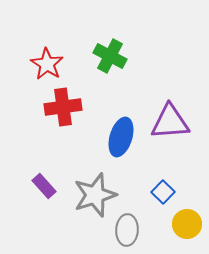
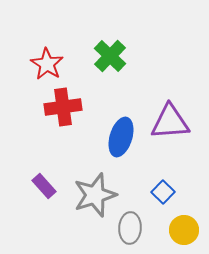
green cross: rotated 16 degrees clockwise
yellow circle: moved 3 px left, 6 px down
gray ellipse: moved 3 px right, 2 px up
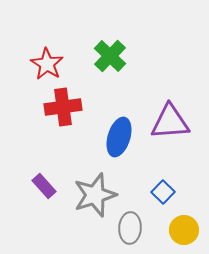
blue ellipse: moved 2 px left
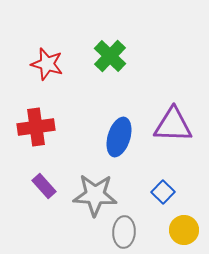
red star: rotated 16 degrees counterclockwise
red cross: moved 27 px left, 20 px down
purple triangle: moved 3 px right, 3 px down; rotated 6 degrees clockwise
gray star: rotated 21 degrees clockwise
gray ellipse: moved 6 px left, 4 px down
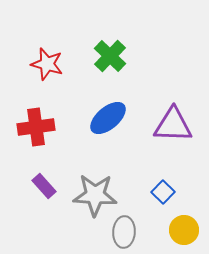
blue ellipse: moved 11 px left, 19 px up; rotated 33 degrees clockwise
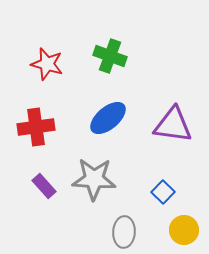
green cross: rotated 24 degrees counterclockwise
purple triangle: rotated 6 degrees clockwise
gray star: moved 1 px left, 16 px up
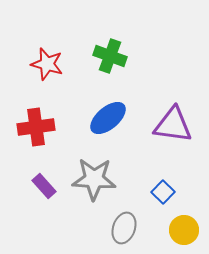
gray ellipse: moved 4 px up; rotated 16 degrees clockwise
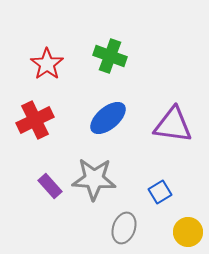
red star: rotated 20 degrees clockwise
red cross: moved 1 px left, 7 px up; rotated 18 degrees counterclockwise
purple rectangle: moved 6 px right
blue square: moved 3 px left; rotated 15 degrees clockwise
yellow circle: moved 4 px right, 2 px down
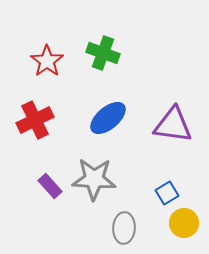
green cross: moved 7 px left, 3 px up
red star: moved 3 px up
blue square: moved 7 px right, 1 px down
gray ellipse: rotated 16 degrees counterclockwise
yellow circle: moved 4 px left, 9 px up
